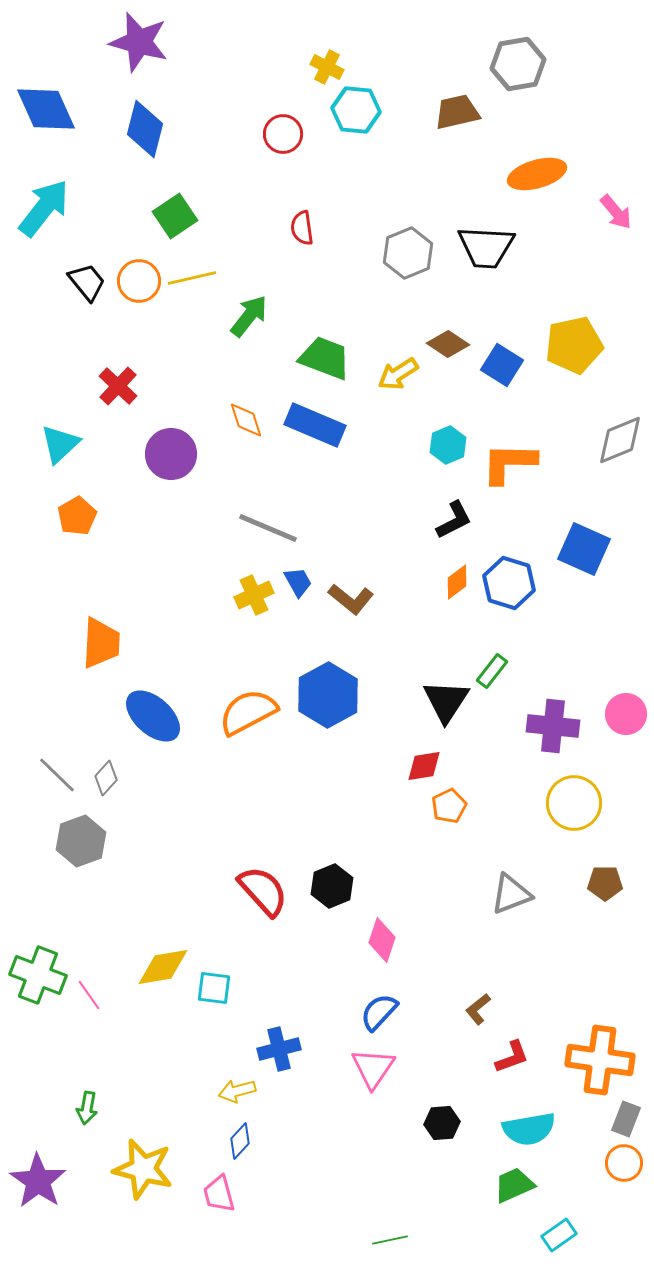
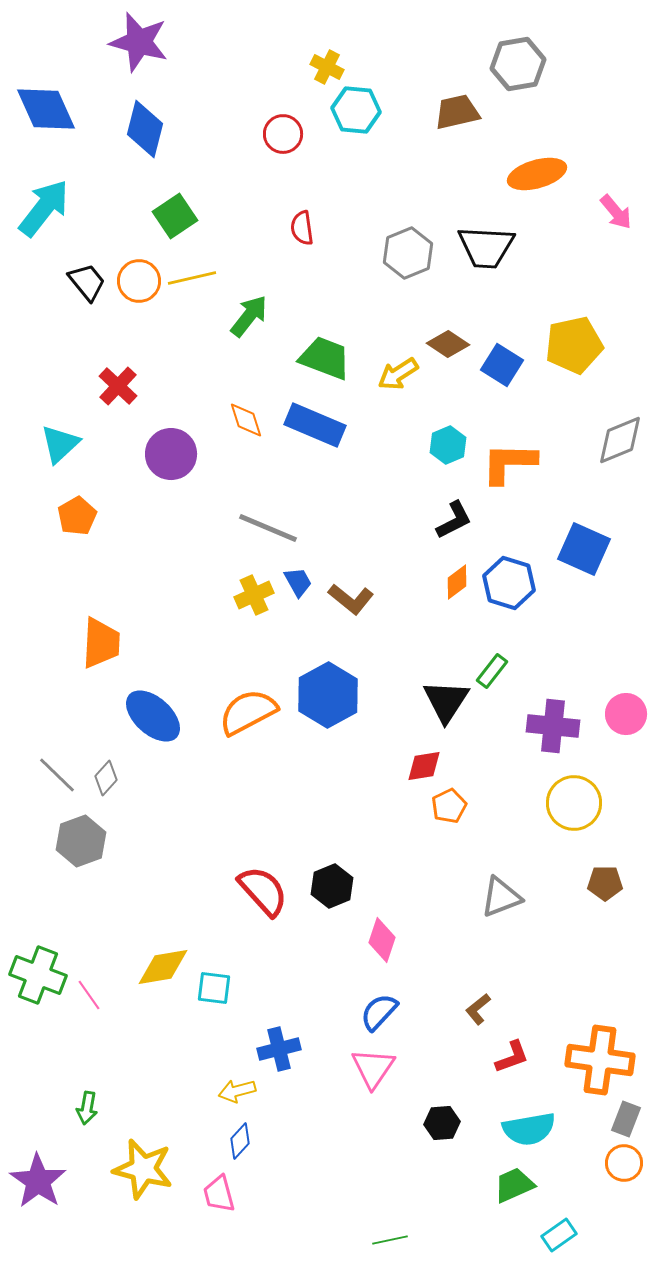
gray triangle at (511, 894): moved 10 px left, 3 px down
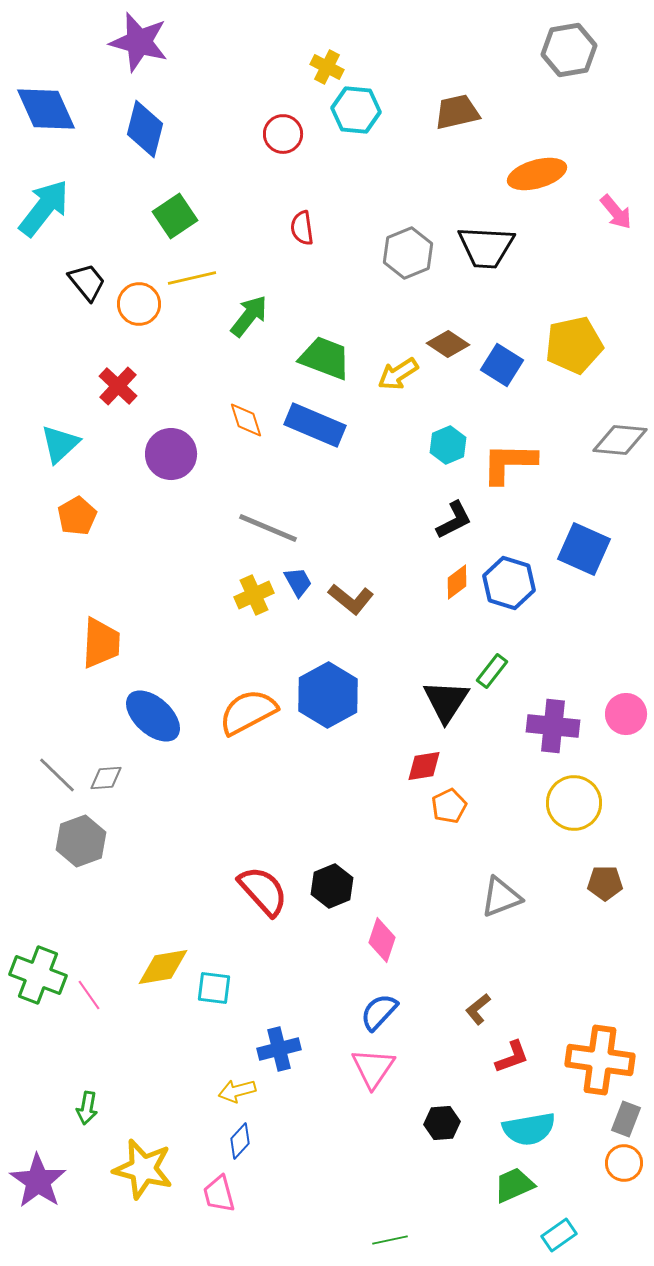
gray hexagon at (518, 64): moved 51 px right, 14 px up
orange circle at (139, 281): moved 23 px down
gray diamond at (620, 440): rotated 28 degrees clockwise
gray diamond at (106, 778): rotated 44 degrees clockwise
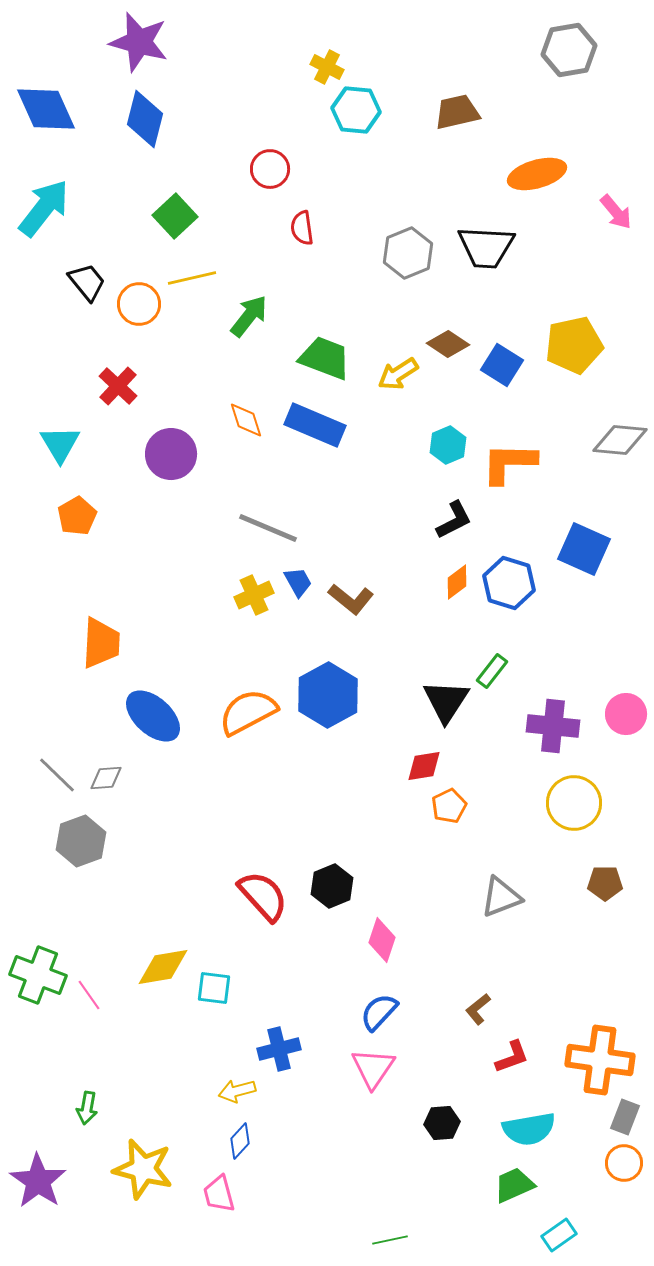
blue diamond at (145, 129): moved 10 px up
red circle at (283, 134): moved 13 px left, 35 px down
green square at (175, 216): rotated 9 degrees counterclockwise
cyan triangle at (60, 444): rotated 18 degrees counterclockwise
red semicircle at (263, 891): moved 5 px down
gray rectangle at (626, 1119): moved 1 px left, 2 px up
